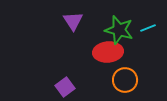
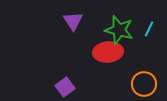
cyan line: moved 1 px right, 1 px down; rotated 42 degrees counterclockwise
orange circle: moved 19 px right, 4 px down
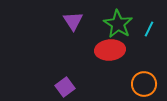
green star: moved 1 px left, 6 px up; rotated 16 degrees clockwise
red ellipse: moved 2 px right, 2 px up
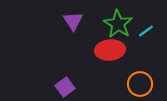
cyan line: moved 3 px left, 2 px down; rotated 28 degrees clockwise
orange circle: moved 4 px left
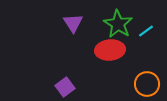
purple triangle: moved 2 px down
orange circle: moved 7 px right
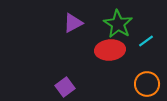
purple triangle: rotated 35 degrees clockwise
cyan line: moved 10 px down
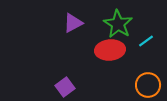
orange circle: moved 1 px right, 1 px down
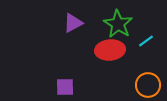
purple square: rotated 36 degrees clockwise
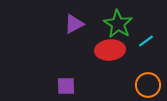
purple triangle: moved 1 px right, 1 px down
purple square: moved 1 px right, 1 px up
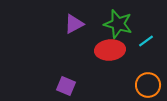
green star: rotated 16 degrees counterclockwise
purple square: rotated 24 degrees clockwise
